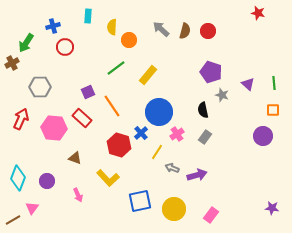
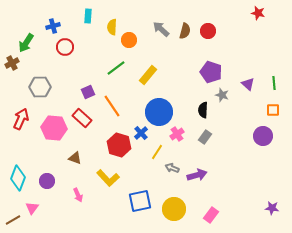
black semicircle at (203, 110): rotated 14 degrees clockwise
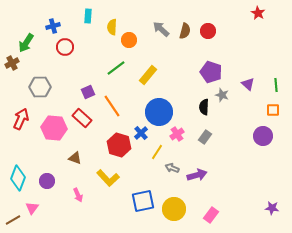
red star at (258, 13): rotated 16 degrees clockwise
green line at (274, 83): moved 2 px right, 2 px down
black semicircle at (203, 110): moved 1 px right, 3 px up
blue square at (140, 201): moved 3 px right
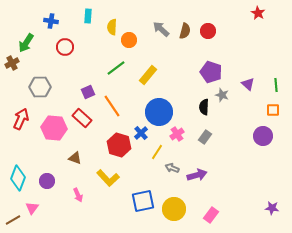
blue cross at (53, 26): moved 2 px left, 5 px up; rotated 24 degrees clockwise
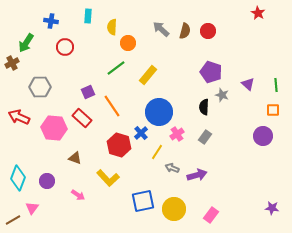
orange circle at (129, 40): moved 1 px left, 3 px down
red arrow at (21, 119): moved 2 px left, 2 px up; rotated 90 degrees counterclockwise
pink arrow at (78, 195): rotated 32 degrees counterclockwise
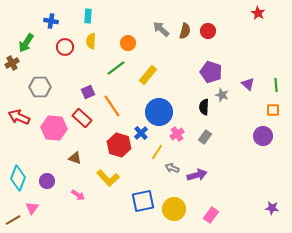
yellow semicircle at (112, 27): moved 21 px left, 14 px down
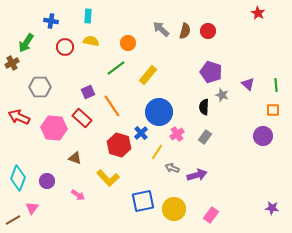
yellow semicircle at (91, 41): rotated 98 degrees clockwise
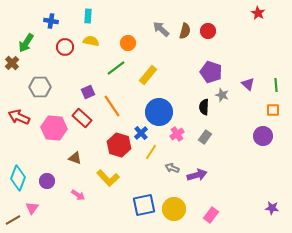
brown cross at (12, 63): rotated 16 degrees counterclockwise
yellow line at (157, 152): moved 6 px left
blue square at (143, 201): moved 1 px right, 4 px down
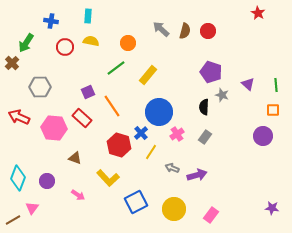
blue square at (144, 205): moved 8 px left, 3 px up; rotated 15 degrees counterclockwise
